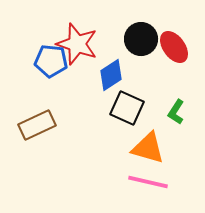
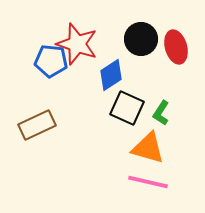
red ellipse: moved 2 px right; rotated 20 degrees clockwise
green L-shape: moved 15 px left, 1 px down
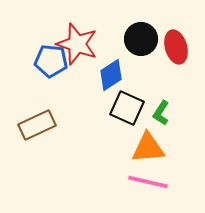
orange triangle: rotated 21 degrees counterclockwise
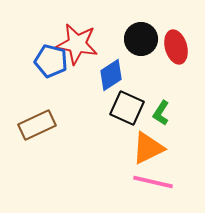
red star: rotated 9 degrees counterclockwise
blue pentagon: rotated 8 degrees clockwise
orange triangle: rotated 21 degrees counterclockwise
pink line: moved 5 px right
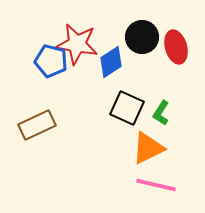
black circle: moved 1 px right, 2 px up
blue diamond: moved 13 px up
pink line: moved 3 px right, 3 px down
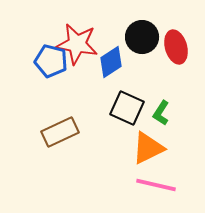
brown rectangle: moved 23 px right, 7 px down
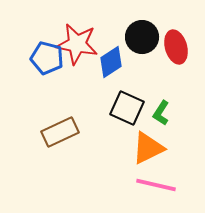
blue pentagon: moved 4 px left, 3 px up
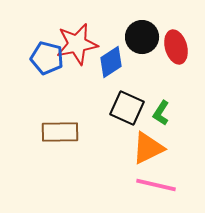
red star: rotated 21 degrees counterclockwise
brown rectangle: rotated 24 degrees clockwise
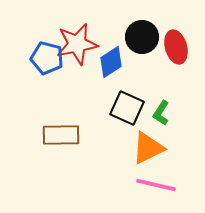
brown rectangle: moved 1 px right, 3 px down
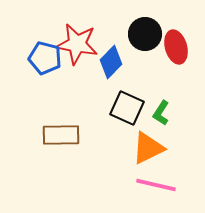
black circle: moved 3 px right, 3 px up
red star: rotated 21 degrees clockwise
blue pentagon: moved 2 px left
blue diamond: rotated 12 degrees counterclockwise
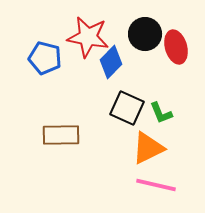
red star: moved 11 px right, 7 px up
green L-shape: rotated 55 degrees counterclockwise
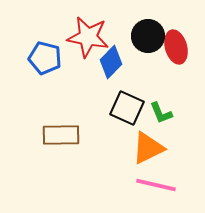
black circle: moved 3 px right, 2 px down
